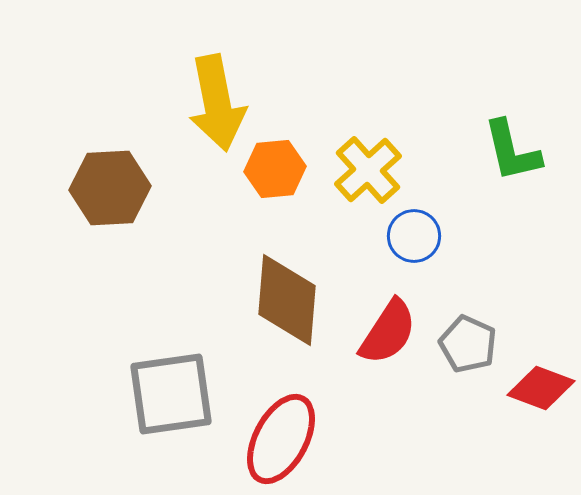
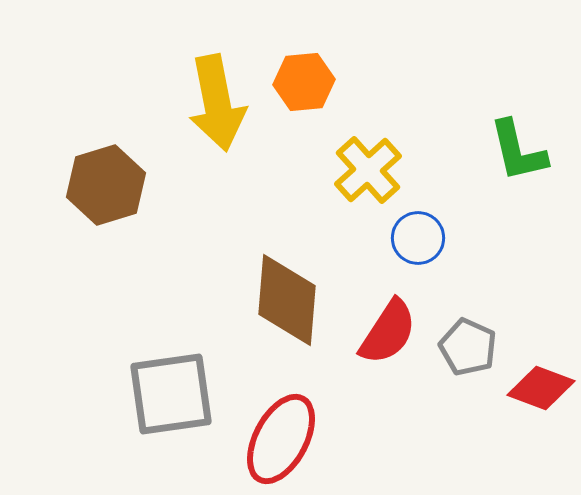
green L-shape: moved 6 px right
orange hexagon: moved 29 px right, 87 px up
brown hexagon: moved 4 px left, 3 px up; rotated 14 degrees counterclockwise
blue circle: moved 4 px right, 2 px down
gray pentagon: moved 3 px down
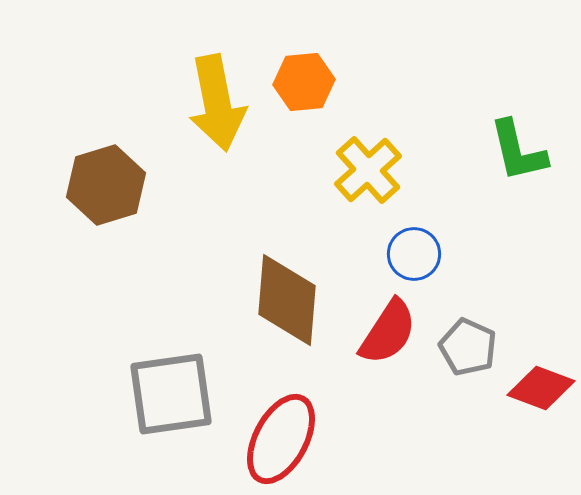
blue circle: moved 4 px left, 16 px down
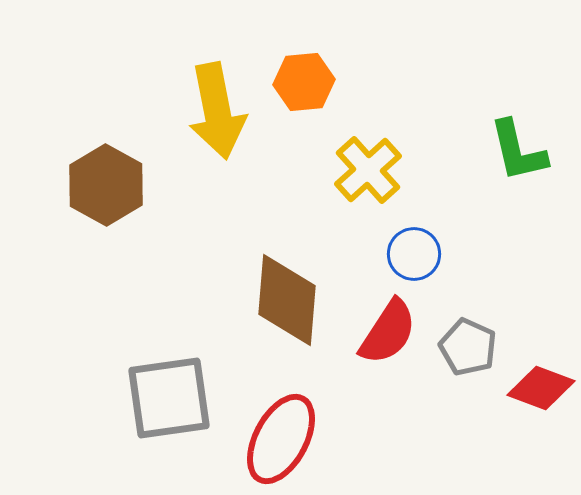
yellow arrow: moved 8 px down
brown hexagon: rotated 14 degrees counterclockwise
gray square: moved 2 px left, 4 px down
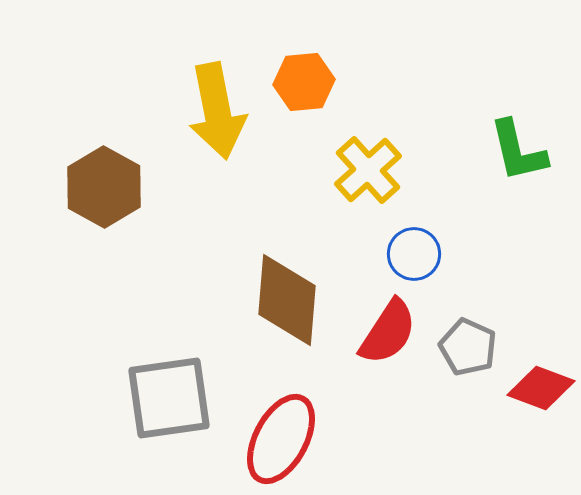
brown hexagon: moved 2 px left, 2 px down
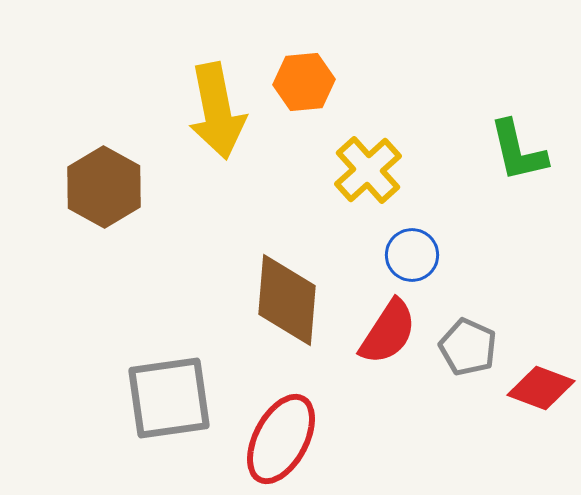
blue circle: moved 2 px left, 1 px down
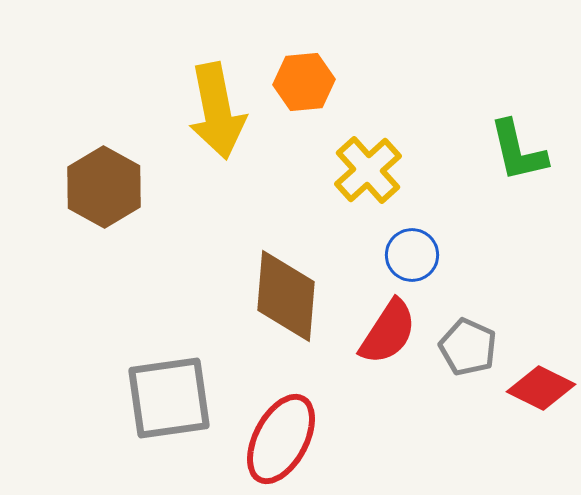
brown diamond: moved 1 px left, 4 px up
red diamond: rotated 6 degrees clockwise
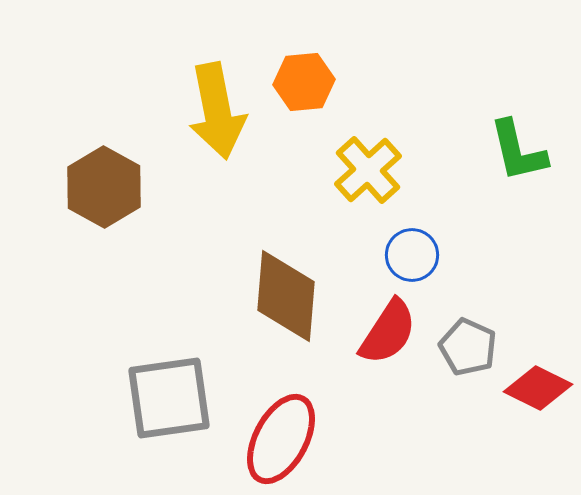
red diamond: moved 3 px left
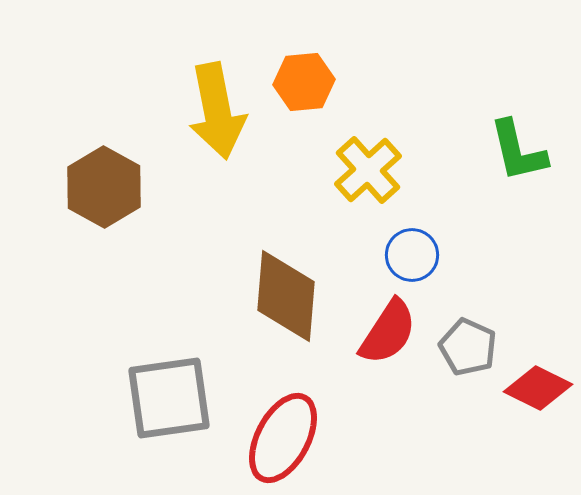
red ellipse: moved 2 px right, 1 px up
